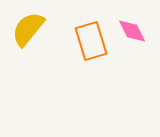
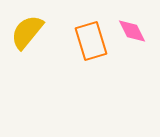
yellow semicircle: moved 1 px left, 3 px down
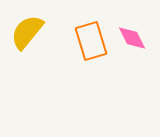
pink diamond: moved 7 px down
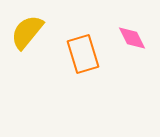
orange rectangle: moved 8 px left, 13 px down
